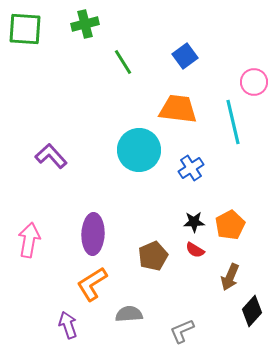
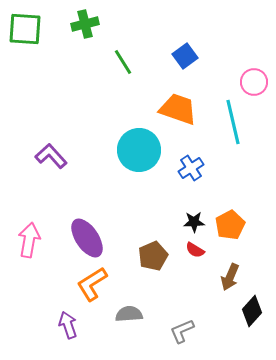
orange trapezoid: rotated 12 degrees clockwise
purple ellipse: moved 6 px left, 4 px down; rotated 36 degrees counterclockwise
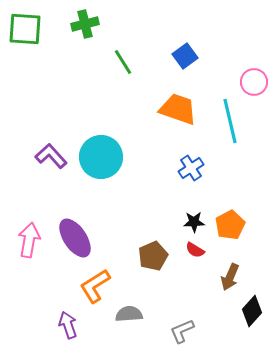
cyan line: moved 3 px left, 1 px up
cyan circle: moved 38 px left, 7 px down
purple ellipse: moved 12 px left
orange L-shape: moved 3 px right, 2 px down
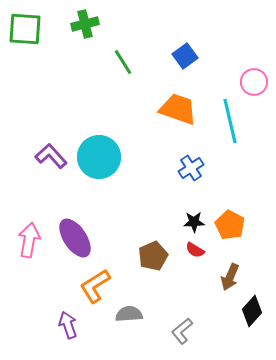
cyan circle: moved 2 px left
orange pentagon: rotated 16 degrees counterclockwise
gray L-shape: rotated 16 degrees counterclockwise
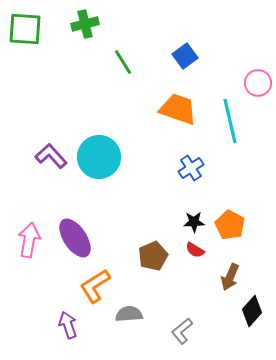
pink circle: moved 4 px right, 1 px down
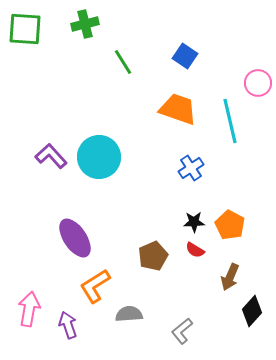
blue square: rotated 20 degrees counterclockwise
pink arrow: moved 69 px down
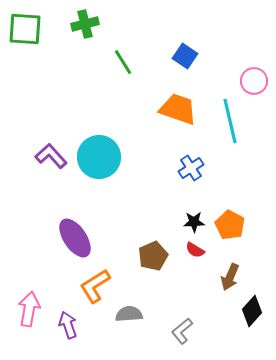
pink circle: moved 4 px left, 2 px up
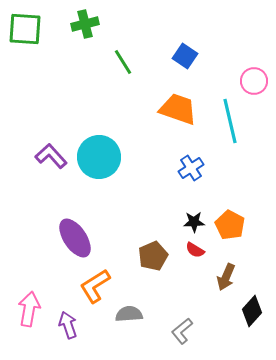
brown arrow: moved 4 px left
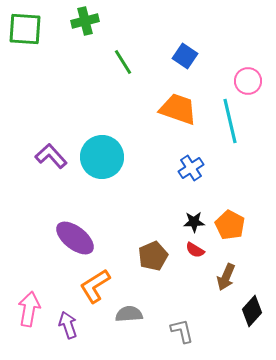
green cross: moved 3 px up
pink circle: moved 6 px left
cyan circle: moved 3 px right
purple ellipse: rotated 18 degrees counterclockwise
gray L-shape: rotated 116 degrees clockwise
